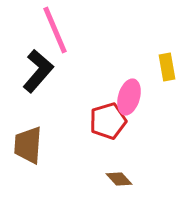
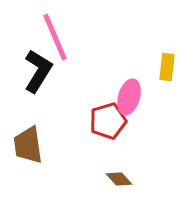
pink line: moved 7 px down
yellow rectangle: rotated 16 degrees clockwise
black L-shape: rotated 9 degrees counterclockwise
brown trapezoid: rotated 12 degrees counterclockwise
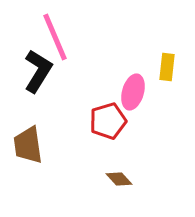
pink ellipse: moved 4 px right, 5 px up
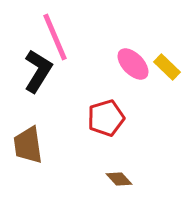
yellow rectangle: rotated 52 degrees counterclockwise
pink ellipse: moved 28 px up; rotated 60 degrees counterclockwise
red pentagon: moved 2 px left, 3 px up
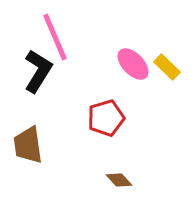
brown diamond: moved 1 px down
